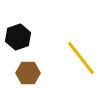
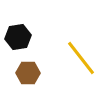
black hexagon: rotated 10 degrees clockwise
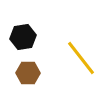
black hexagon: moved 5 px right
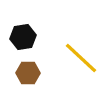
yellow line: rotated 9 degrees counterclockwise
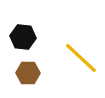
black hexagon: rotated 15 degrees clockwise
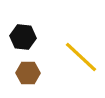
yellow line: moved 1 px up
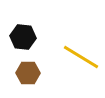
yellow line: rotated 12 degrees counterclockwise
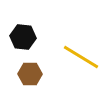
brown hexagon: moved 2 px right, 1 px down
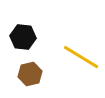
brown hexagon: rotated 15 degrees counterclockwise
